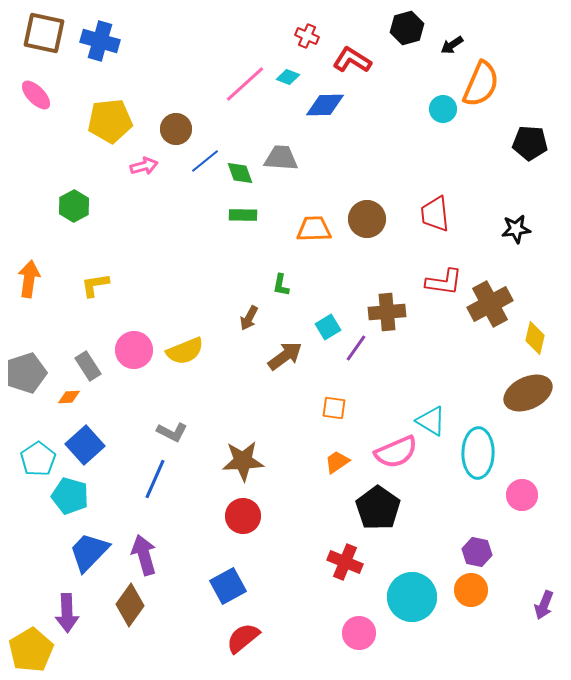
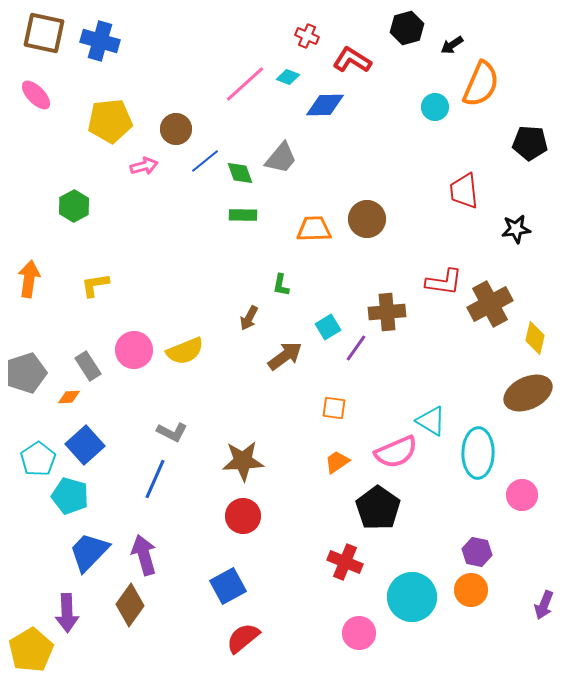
cyan circle at (443, 109): moved 8 px left, 2 px up
gray trapezoid at (281, 158): rotated 126 degrees clockwise
red trapezoid at (435, 214): moved 29 px right, 23 px up
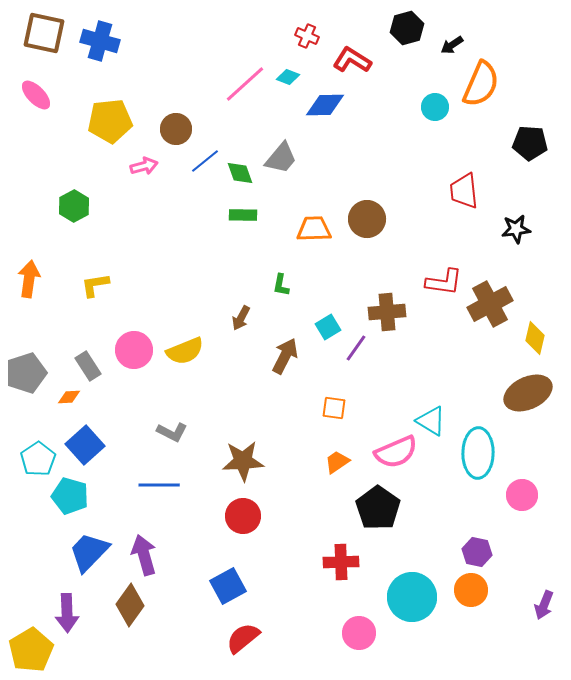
brown arrow at (249, 318): moved 8 px left
brown arrow at (285, 356): rotated 27 degrees counterclockwise
blue line at (155, 479): moved 4 px right, 6 px down; rotated 66 degrees clockwise
red cross at (345, 562): moved 4 px left; rotated 24 degrees counterclockwise
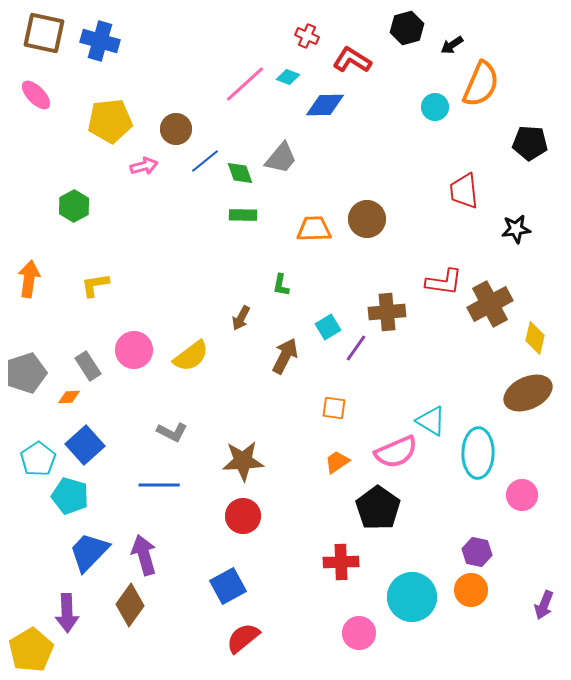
yellow semicircle at (185, 351): moved 6 px right, 5 px down; rotated 15 degrees counterclockwise
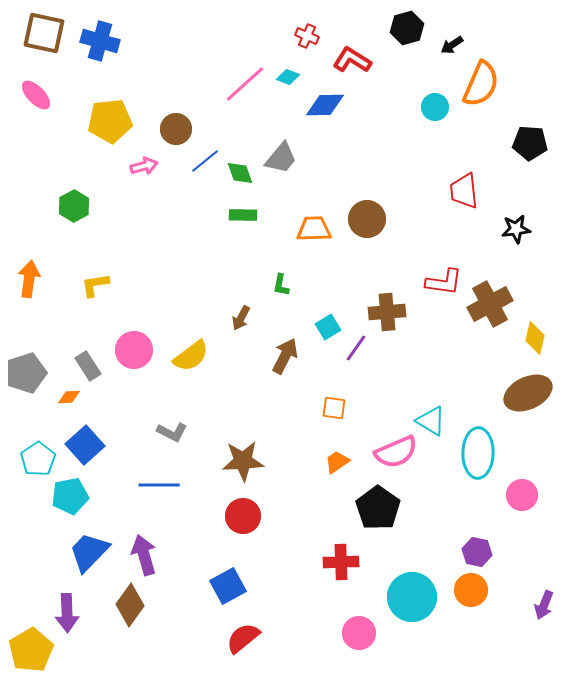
cyan pentagon at (70, 496): rotated 27 degrees counterclockwise
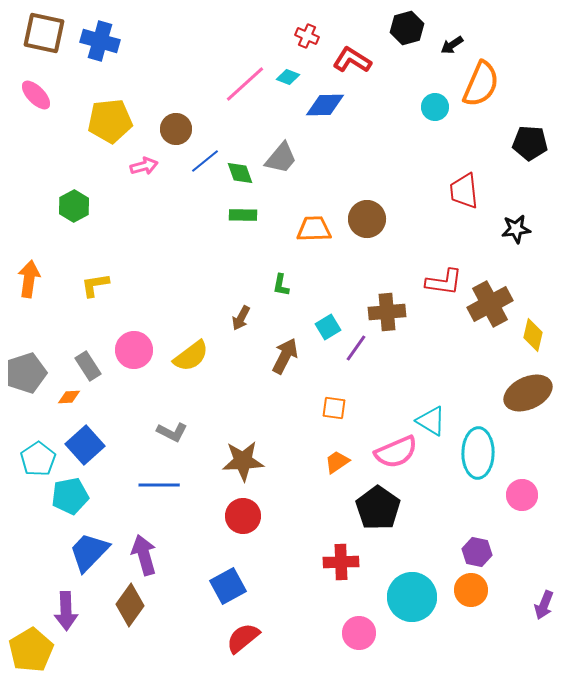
yellow diamond at (535, 338): moved 2 px left, 3 px up
purple arrow at (67, 613): moved 1 px left, 2 px up
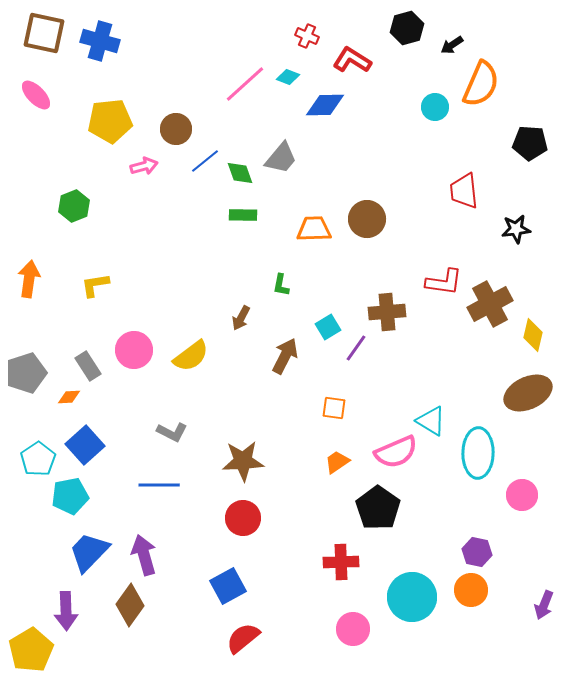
green hexagon at (74, 206): rotated 8 degrees clockwise
red circle at (243, 516): moved 2 px down
pink circle at (359, 633): moved 6 px left, 4 px up
